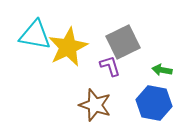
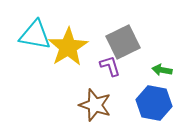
yellow star: rotated 6 degrees counterclockwise
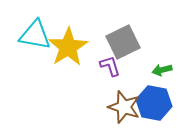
green arrow: rotated 24 degrees counterclockwise
brown star: moved 29 px right, 2 px down
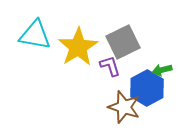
yellow star: moved 10 px right
blue hexagon: moved 7 px left, 15 px up; rotated 20 degrees clockwise
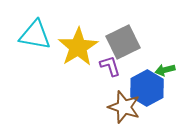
green arrow: moved 3 px right
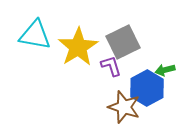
purple L-shape: moved 1 px right
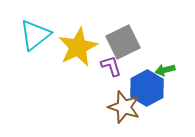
cyan triangle: rotated 48 degrees counterclockwise
yellow star: rotated 6 degrees clockwise
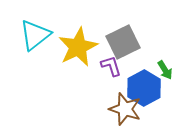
green arrow: rotated 108 degrees counterclockwise
blue hexagon: moved 3 px left
brown star: moved 1 px right, 2 px down
